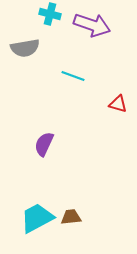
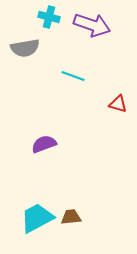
cyan cross: moved 1 px left, 3 px down
purple semicircle: rotated 45 degrees clockwise
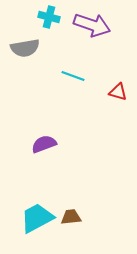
red triangle: moved 12 px up
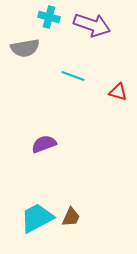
brown trapezoid: rotated 120 degrees clockwise
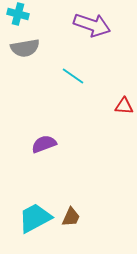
cyan cross: moved 31 px left, 3 px up
cyan line: rotated 15 degrees clockwise
red triangle: moved 6 px right, 14 px down; rotated 12 degrees counterclockwise
cyan trapezoid: moved 2 px left
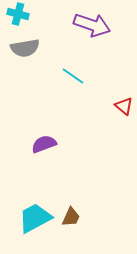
red triangle: rotated 36 degrees clockwise
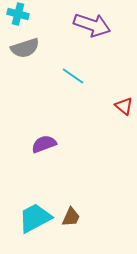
gray semicircle: rotated 8 degrees counterclockwise
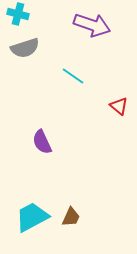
red triangle: moved 5 px left
purple semicircle: moved 2 px left, 2 px up; rotated 95 degrees counterclockwise
cyan trapezoid: moved 3 px left, 1 px up
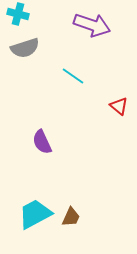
cyan trapezoid: moved 3 px right, 3 px up
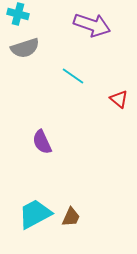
red triangle: moved 7 px up
